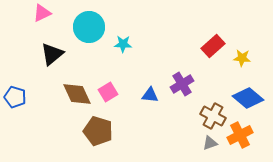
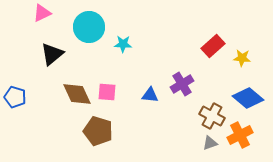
pink square: moved 1 px left; rotated 36 degrees clockwise
brown cross: moved 1 px left
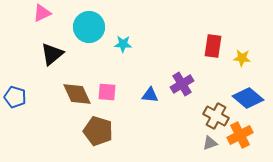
red rectangle: rotated 40 degrees counterclockwise
brown cross: moved 4 px right
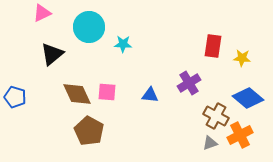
purple cross: moved 7 px right, 1 px up
brown pentagon: moved 9 px left; rotated 12 degrees clockwise
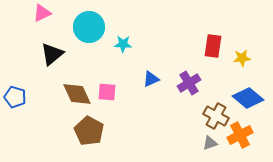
yellow star: rotated 12 degrees counterclockwise
blue triangle: moved 1 px right, 16 px up; rotated 30 degrees counterclockwise
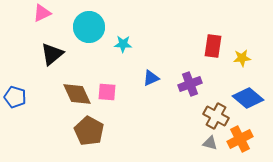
blue triangle: moved 1 px up
purple cross: moved 1 px right, 1 px down; rotated 10 degrees clockwise
orange cross: moved 4 px down
gray triangle: rotated 35 degrees clockwise
